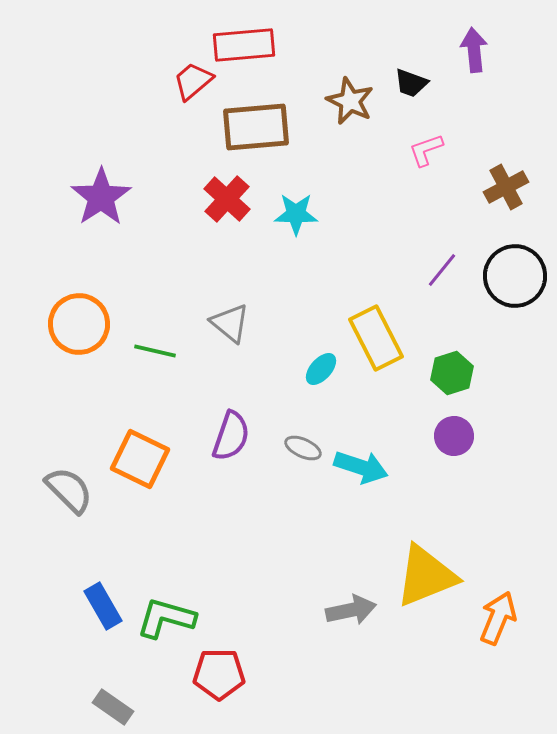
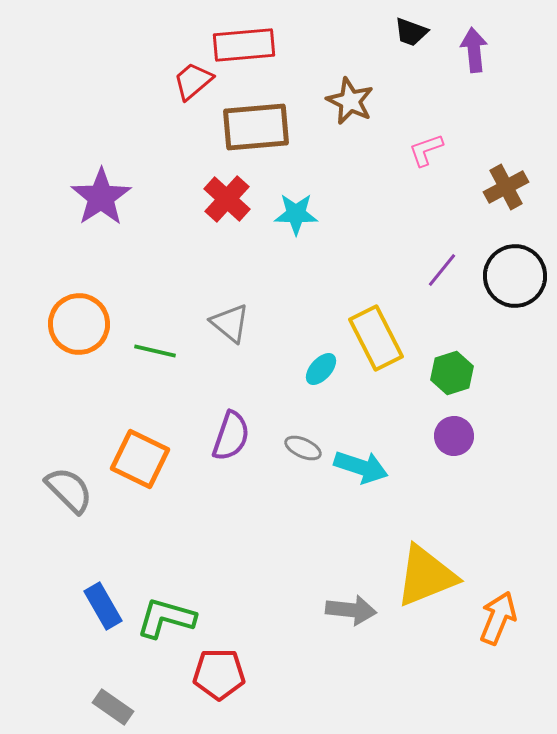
black trapezoid: moved 51 px up
gray arrow: rotated 18 degrees clockwise
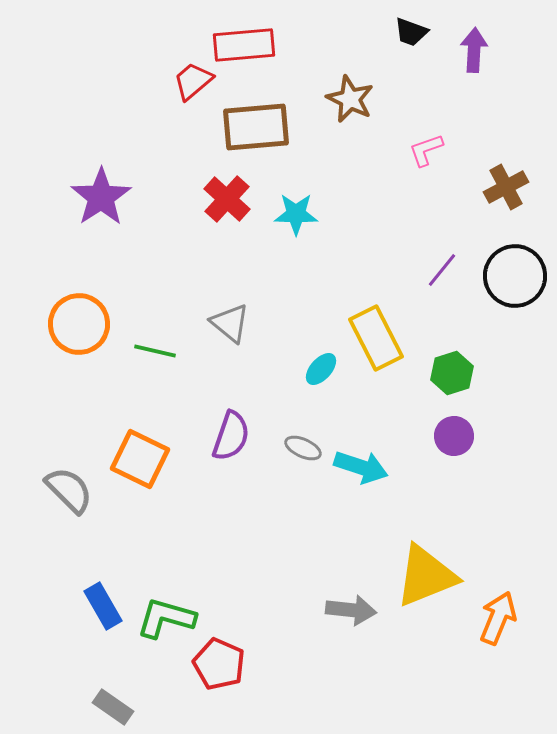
purple arrow: rotated 9 degrees clockwise
brown star: moved 2 px up
red pentagon: moved 10 px up; rotated 24 degrees clockwise
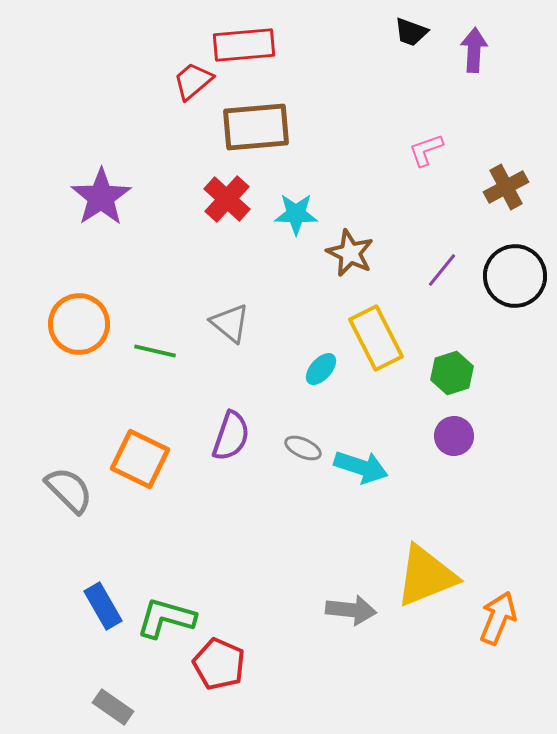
brown star: moved 154 px down
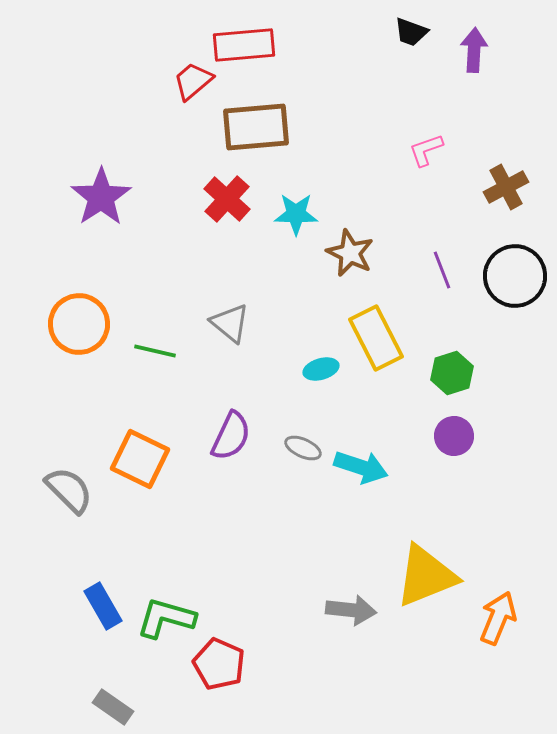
purple line: rotated 60 degrees counterclockwise
cyan ellipse: rotated 32 degrees clockwise
purple semicircle: rotated 6 degrees clockwise
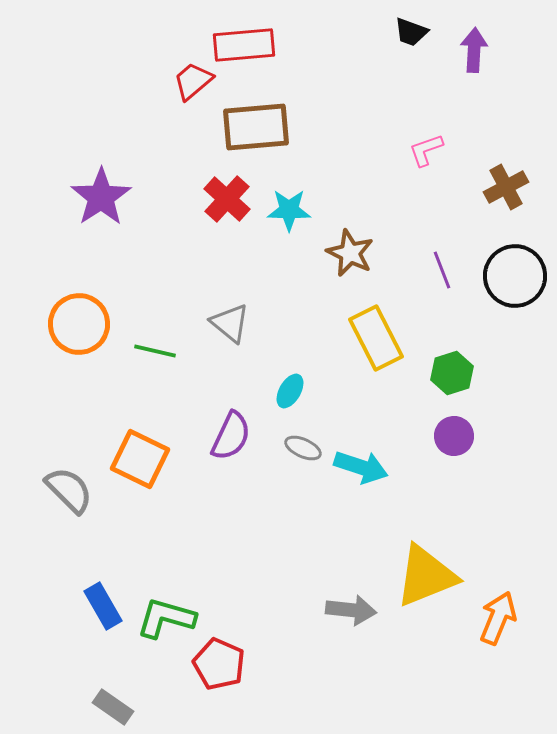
cyan star: moved 7 px left, 4 px up
cyan ellipse: moved 31 px left, 22 px down; rotated 44 degrees counterclockwise
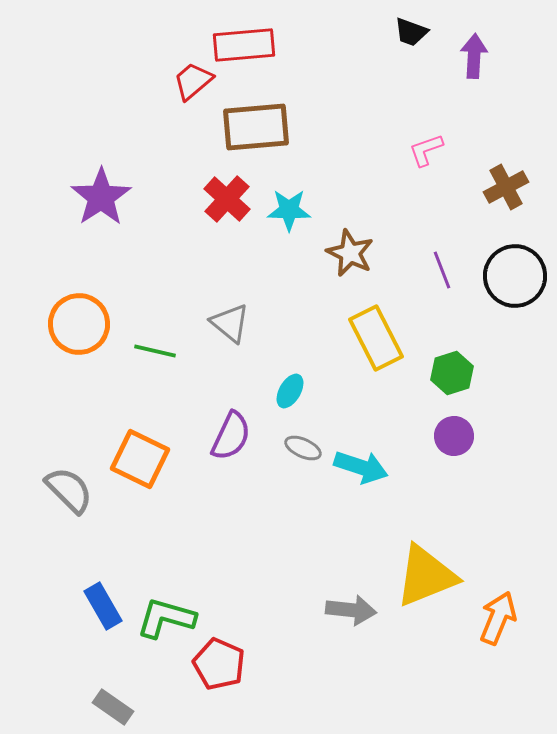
purple arrow: moved 6 px down
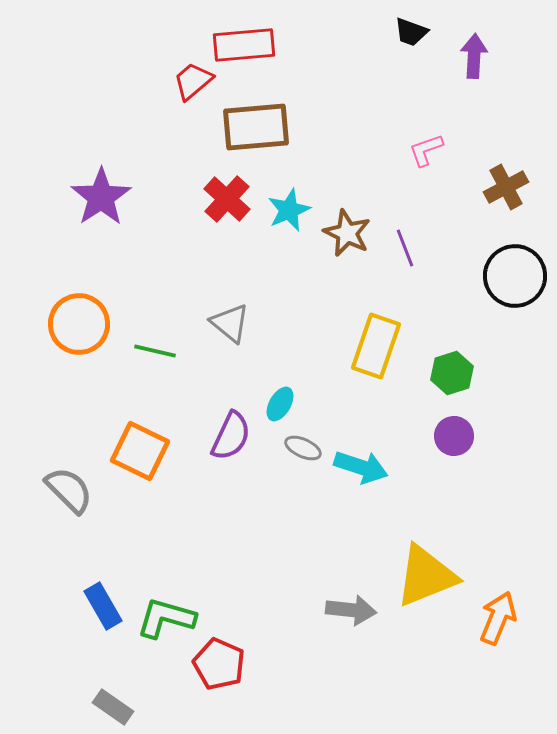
cyan star: rotated 24 degrees counterclockwise
brown star: moved 3 px left, 20 px up
purple line: moved 37 px left, 22 px up
yellow rectangle: moved 8 px down; rotated 46 degrees clockwise
cyan ellipse: moved 10 px left, 13 px down
orange square: moved 8 px up
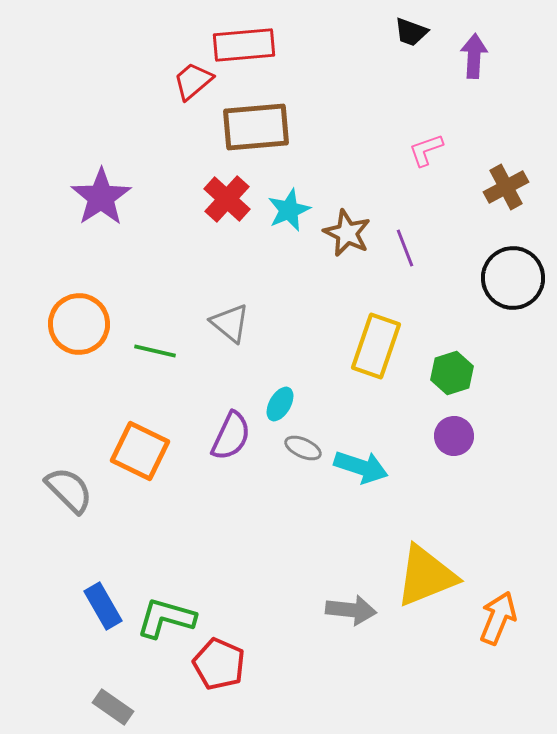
black circle: moved 2 px left, 2 px down
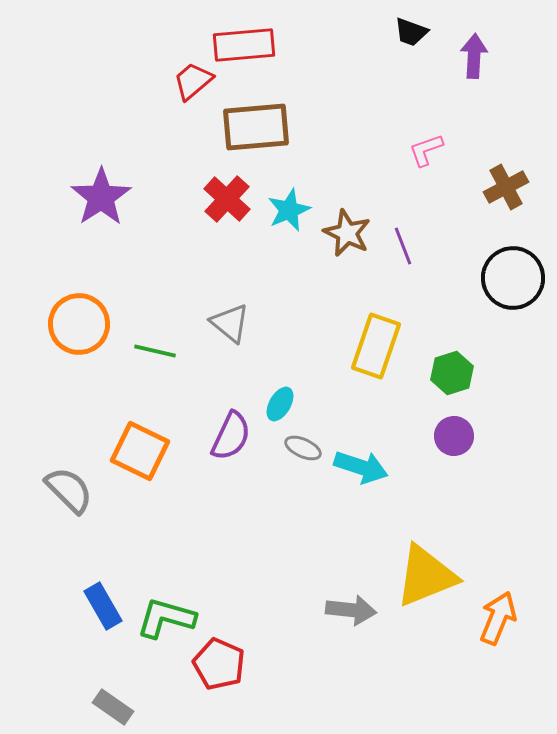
purple line: moved 2 px left, 2 px up
